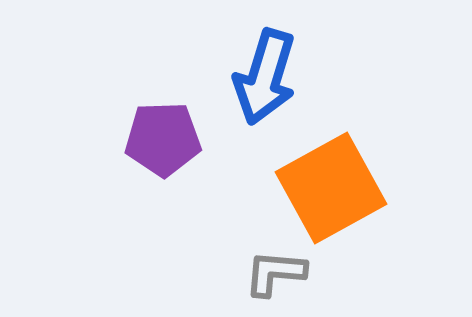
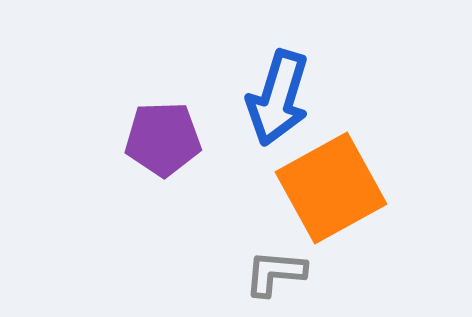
blue arrow: moved 13 px right, 21 px down
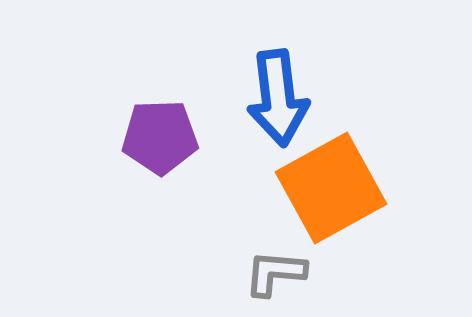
blue arrow: rotated 24 degrees counterclockwise
purple pentagon: moved 3 px left, 2 px up
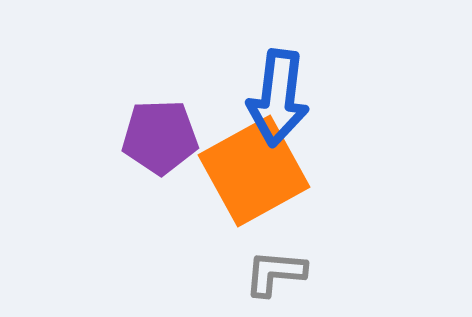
blue arrow: rotated 14 degrees clockwise
orange square: moved 77 px left, 17 px up
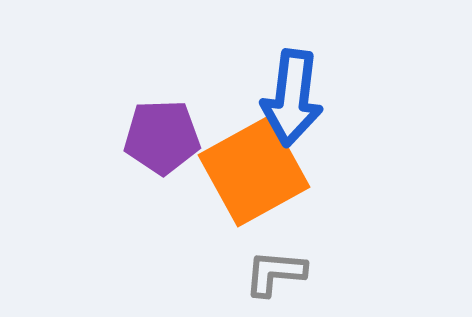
blue arrow: moved 14 px right
purple pentagon: moved 2 px right
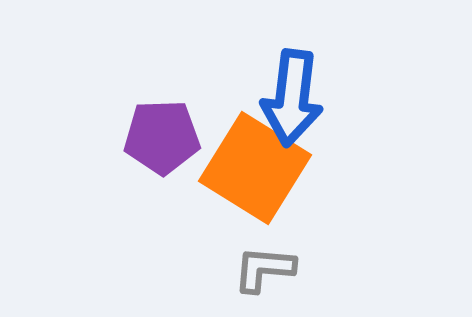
orange square: moved 1 px right, 3 px up; rotated 29 degrees counterclockwise
gray L-shape: moved 11 px left, 4 px up
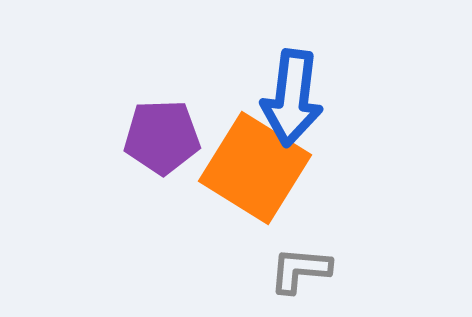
gray L-shape: moved 36 px right, 1 px down
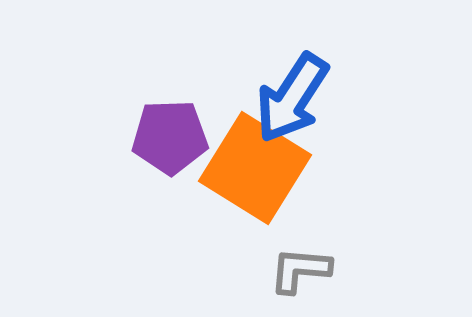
blue arrow: rotated 26 degrees clockwise
purple pentagon: moved 8 px right
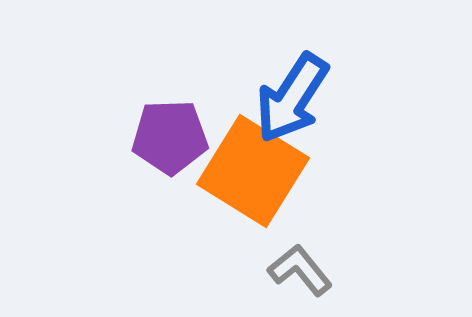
orange square: moved 2 px left, 3 px down
gray L-shape: rotated 46 degrees clockwise
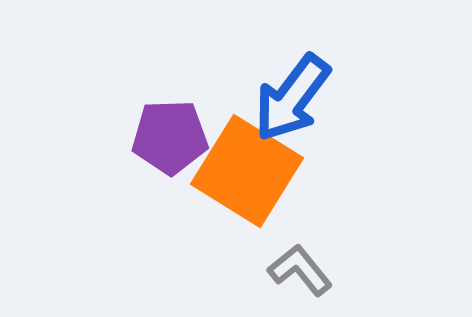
blue arrow: rotated 4 degrees clockwise
orange square: moved 6 px left
